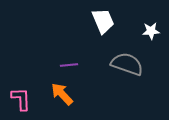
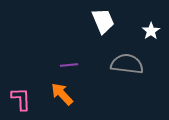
white star: rotated 30 degrees counterclockwise
gray semicircle: rotated 12 degrees counterclockwise
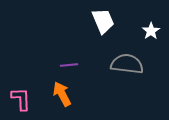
orange arrow: rotated 15 degrees clockwise
